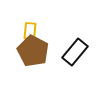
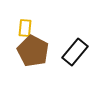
yellow rectangle: moved 5 px left, 3 px up
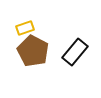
yellow rectangle: rotated 66 degrees clockwise
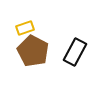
black rectangle: rotated 12 degrees counterclockwise
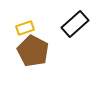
black rectangle: moved 28 px up; rotated 20 degrees clockwise
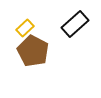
yellow rectangle: rotated 24 degrees counterclockwise
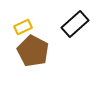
yellow rectangle: moved 2 px left, 1 px up; rotated 18 degrees clockwise
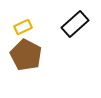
brown pentagon: moved 7 px left, 4 px down
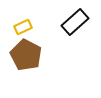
black rectangle: moved 2 px up
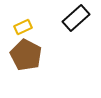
black rectangle: moved 1 px right, 4 px up
